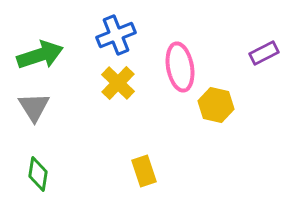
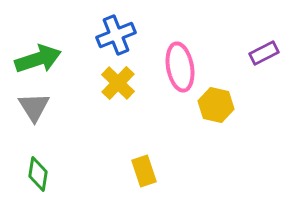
green arrow: moved 2 px left, 4 px down
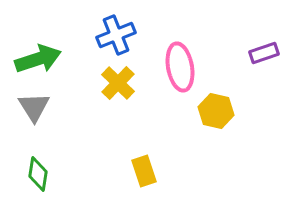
purple rectangle: rotated 8 degrees clockwise
yellow hexagon: moved 6 px down
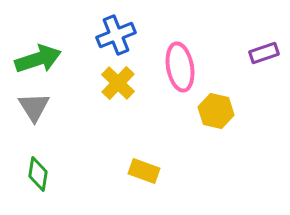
yellow rectangle: rotated 52 degrees counterclockwise
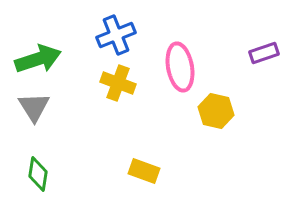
yellow cross: rotated 24 degrees counterclockwise
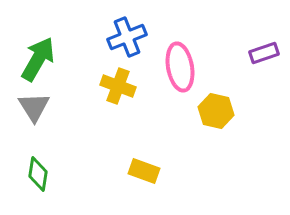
blue cross: moved 11 px right, 2 px down
green arrow: rotated 42 degrees counterclockwise
yellow cross: moved 3 px down
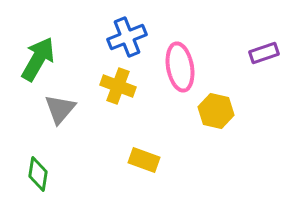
gray triangle: moved 26 px right, 2 px down; rotated 12 degrees clockwise
yellow rectangle: moved 11 px up
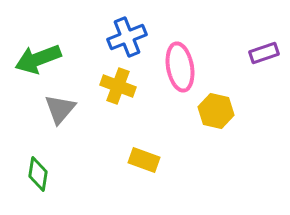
green arrow: rotated 141 degrees counterclockwise
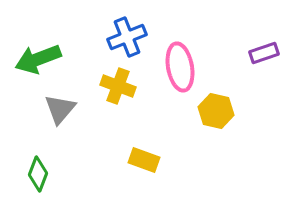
green diamond: rotated 12 degrees clockwise
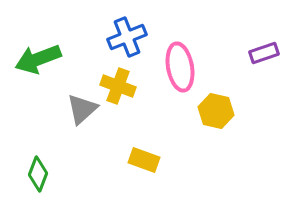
gray triangle: moved 22 px right; rotated 8 degrees clockwise
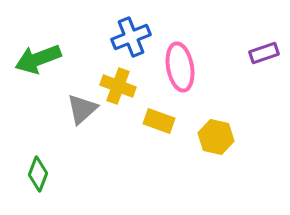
blue cross: moved 4 px right
yellow hexagon: moved 26 px down
yellow rectangle: moved 15 px right, 39 px up
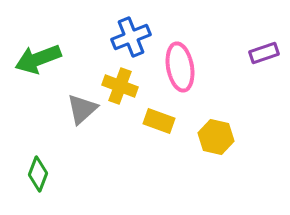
yellow cross: moved 2 px right
